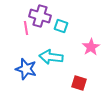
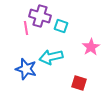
cyan arrow: rotated 20 degrees counterclockwise
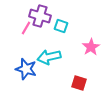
pink line: rotated 40 degrees clockwise
cyan arrow: moved 2 px left
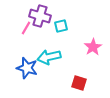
cyan square: rotated 32 degrees counterclockwise
pink star: moved 2 px right
blue star: moved 1 px right, 1 px up
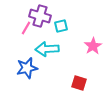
pink star: moved 1 px up
cyan arrow: moved 2 px left, 8 px up; rotated 10 degrees clockwise
blue star: rotated 30 degrees counterclockwise
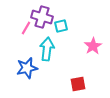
purple cross: moved 2 px right, 1 px down
cyan arrow: rotated 100 degrees clockwise
red square: moved 1 px left, 1 px down; rotated 28 degrees counterclockwise
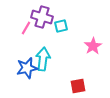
cyan arrow: moved 4 px left, 10 px down
red square: moved 2 px down
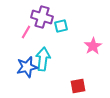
pink line: moved 4 px down
blue star: moved 1 px up
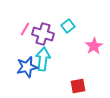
purple cross: moved 1 px right, 17 px down
cyan square: moved 7 px right; rotated 24 degrees counterclockwise
pink line: moved 1 px left, 3 px up
pink star: moved 1 px right
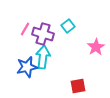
pink star: moved 2 px right, 1 px down
cyan arrow: moved 2 px up
